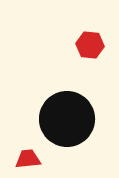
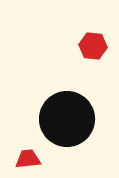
red hexagon: moved 3 px right, 1 px down
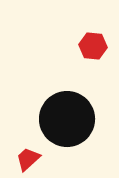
red trapezoid: rotated 36 degrees counterclockwise
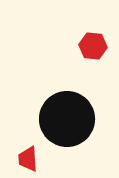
red trapezoid: rotated 52 degrees counterclockwise
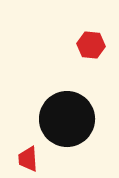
red hexagon: moved 2 px left, 1 px up
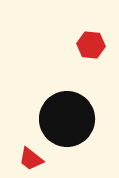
red trapezoid: moved 3 px right; rotated 48 degrees counterclockwise
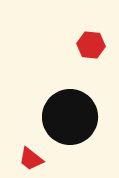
black circle: moved 3 px right, 2 px up
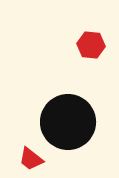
black circle: moved 2 px left, 5 px down
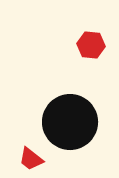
black circle: moved 2 px right
